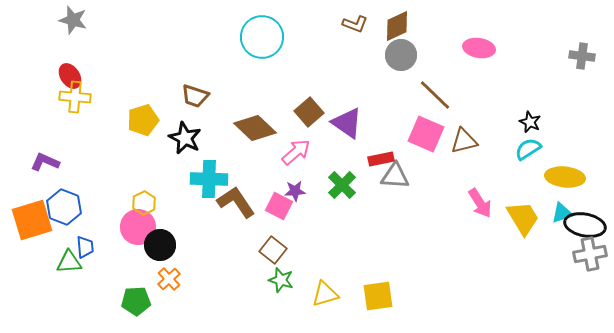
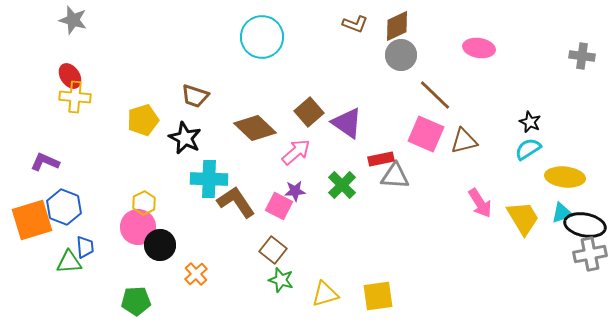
orange cross at (169, 279): moved 27 px right, 5 px up
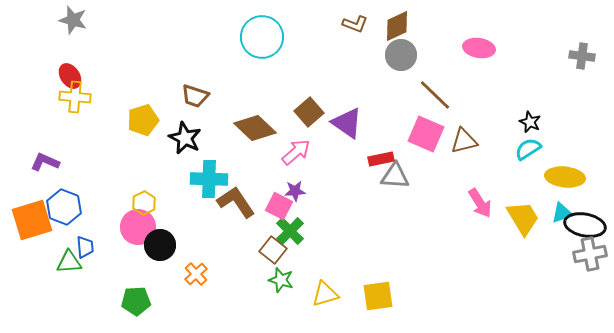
green cross at (342, 185): moved 52 px left, 46 px down
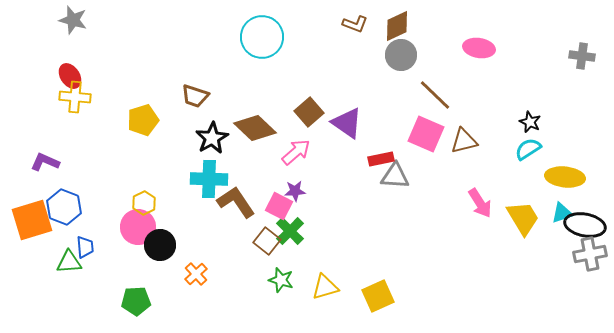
black star at (185, 138): moved 27 px right; rotated 16 degrees clockwise
brown square at (273, 250): moved 6 px left, 9 px up
yellow triangle at (325, 294): moved 7 px up
yellow square at (378, 296): rotated 16 degrees counterclockwise
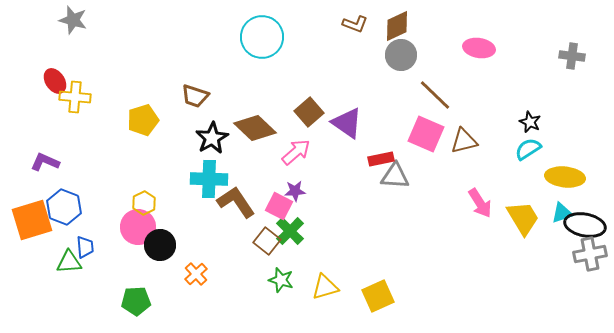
gray cross at (582, 56): moved 10 px left
red ellipse at (70, 76): moved 15 px left, 5 px down
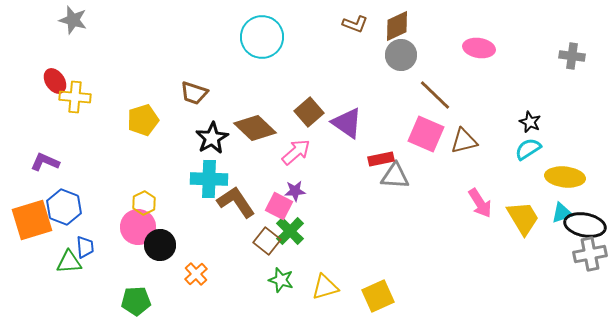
brown trapezoid at (195, 96): moved 1 px left, 3 px up
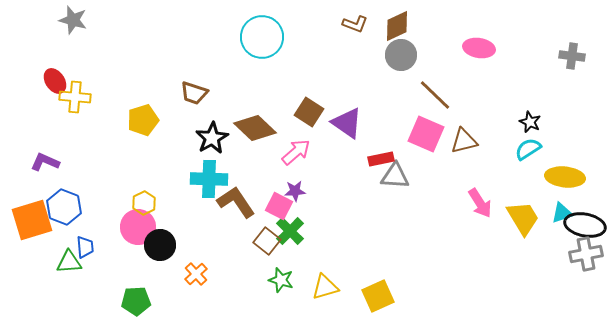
brown square at (309, 112): rotated 16 degrees counterclockwise
gray cross at (590, 254): moved 4 px left
